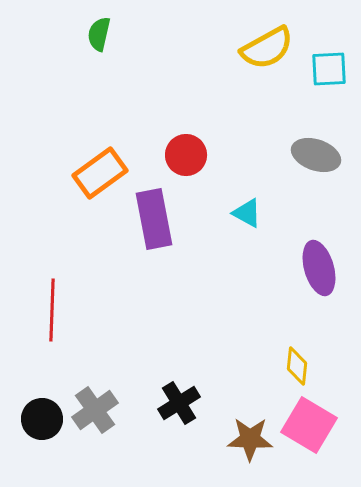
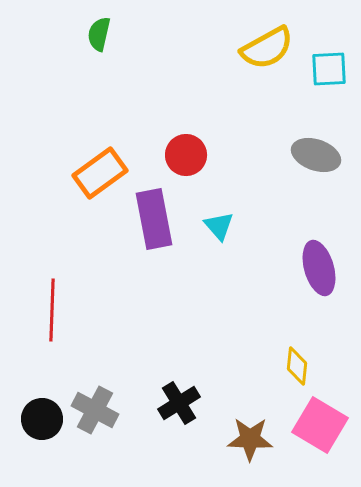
cyan triangle: moved 28 px left, 13 px down; rotated 20 degrees clockwise
gray cross: rotated 27 degrees counterclockwise
pink square: moved 11 px right
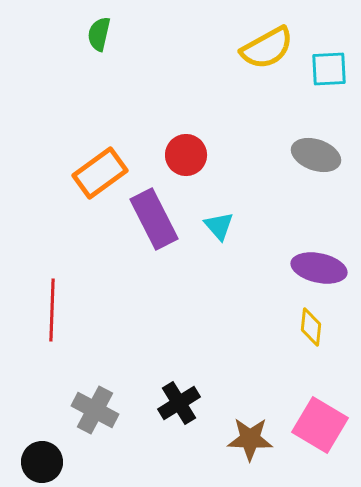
purple rectangle: rotated 16 degrees counterclockwise
purple ellipse: rotated 62 degrees counterclockwise
yellow diamond: moved 14 px right, 39 px up
black circle: moved 43 px down
